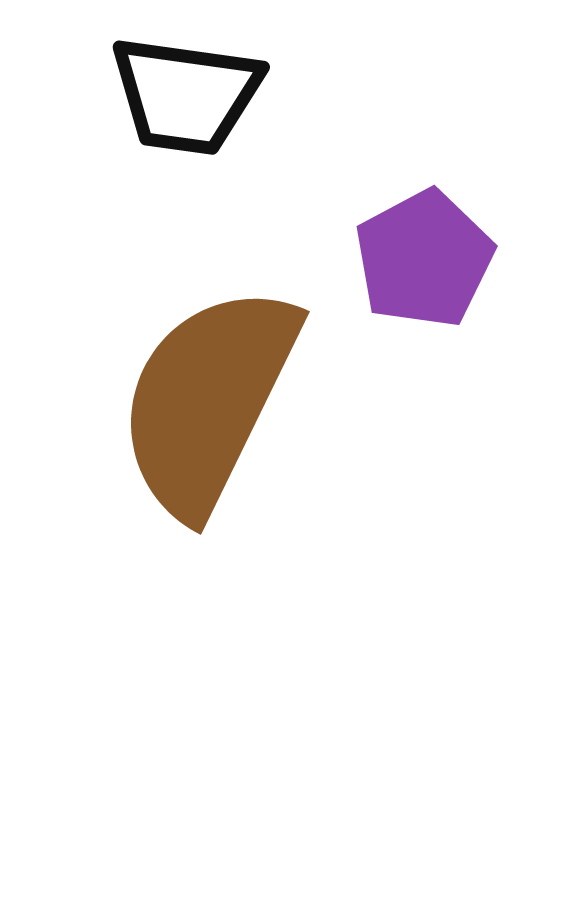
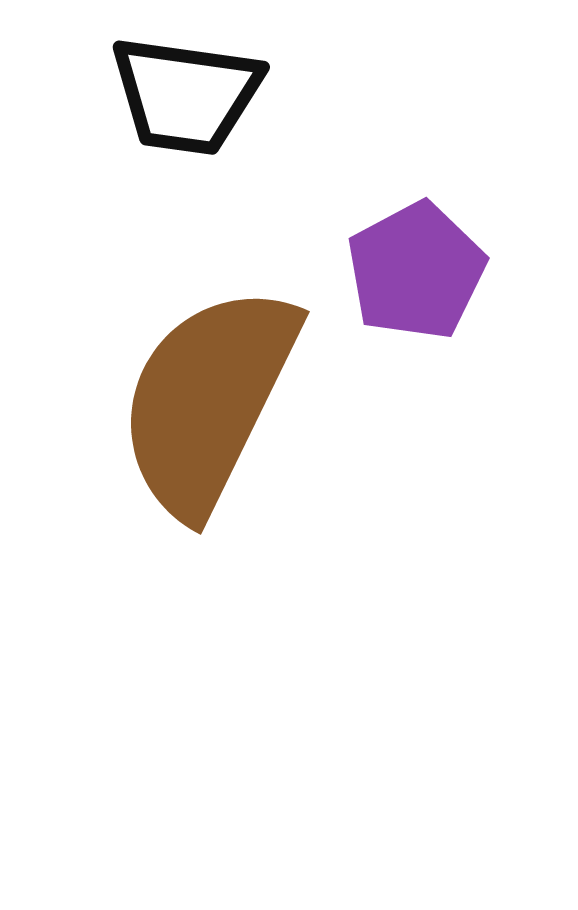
purple pentagon: moved 8 px left, 12 px down
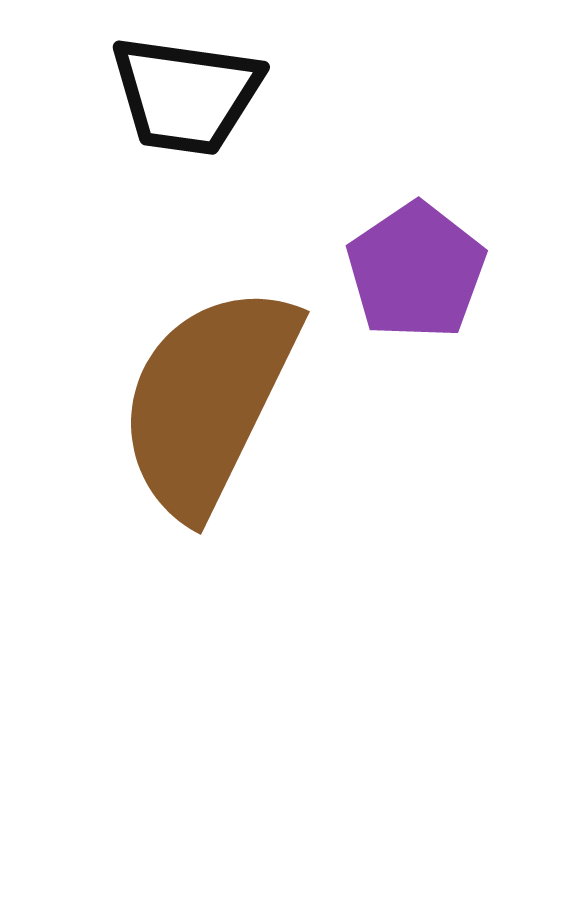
purple pentagon: rotated 6 degrees counterclockwise
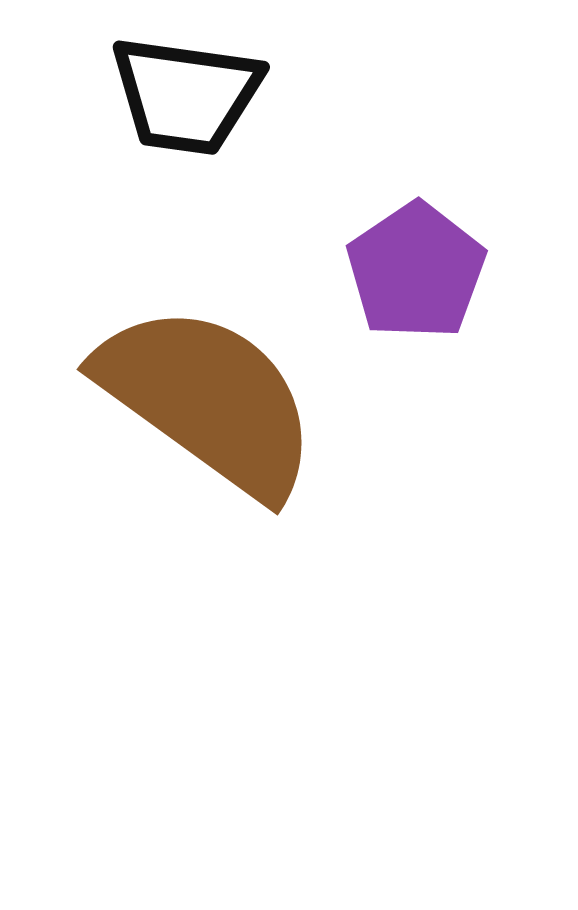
brown semicircle: rotated 100 degrees clockwise
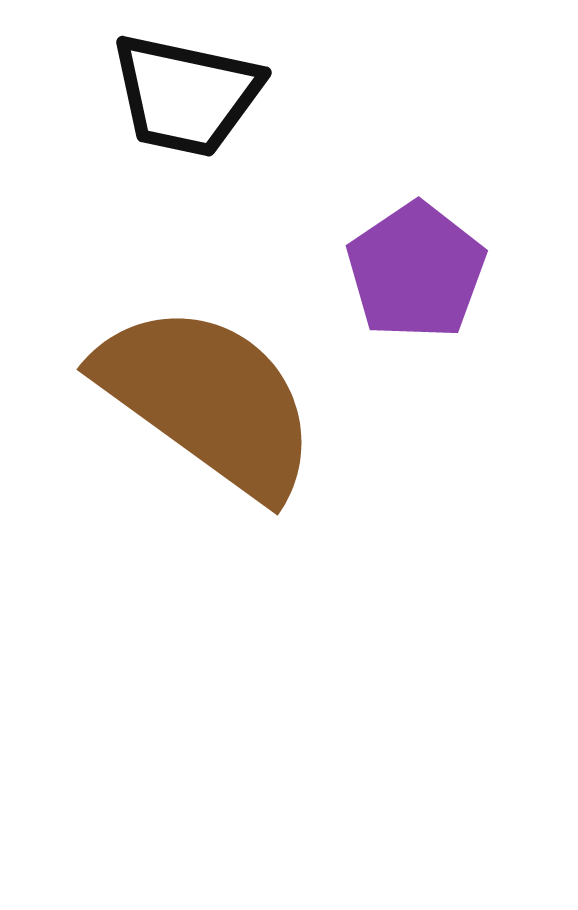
black trapezoid: rotated 4 degrees clockwise
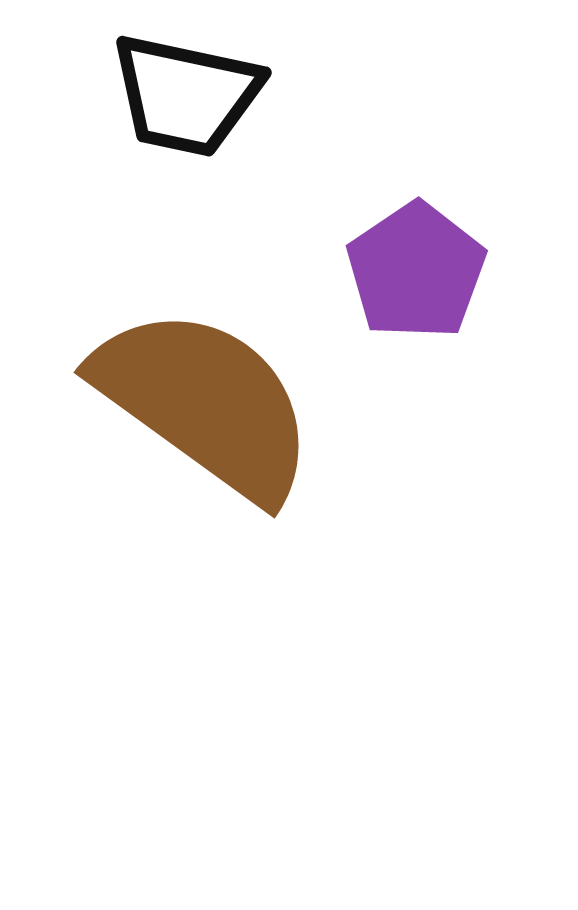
brown semicircle: moved 3 px left, 3 px down
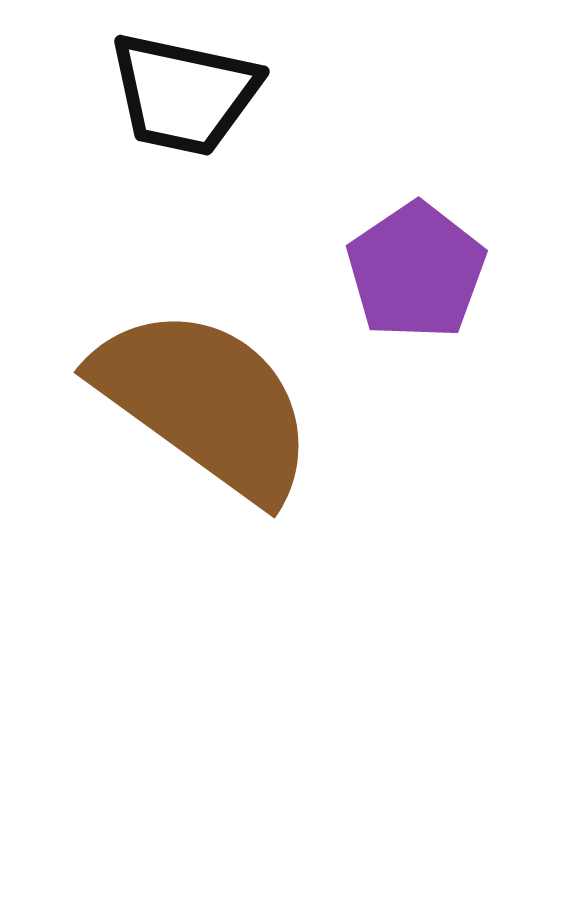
black trapezoid: moved 2 px left, 1 px up
